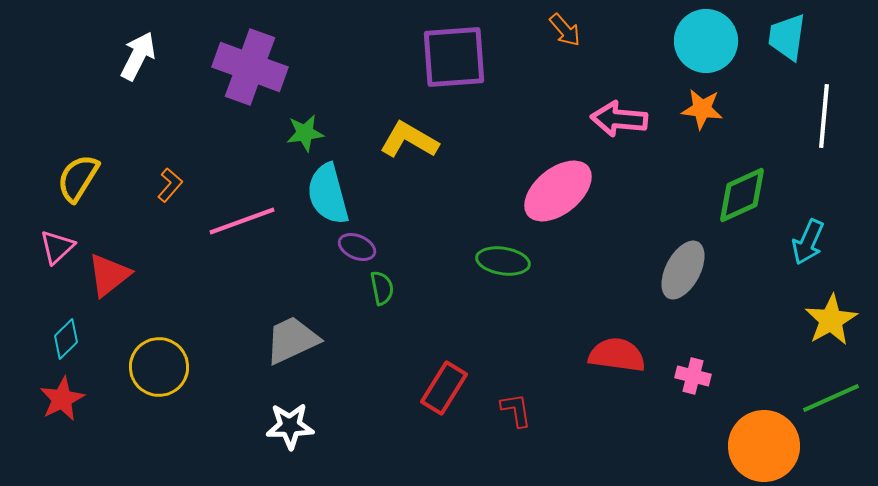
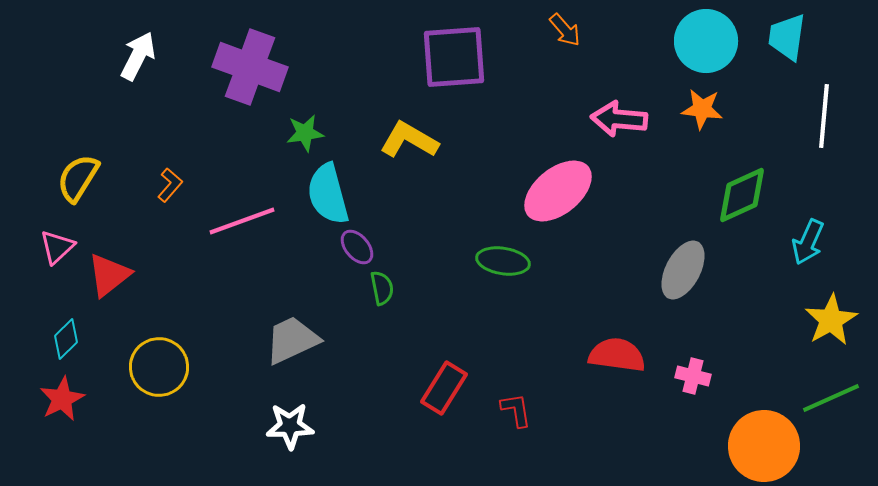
purple ellipse: rotated 27 degrees clockwise
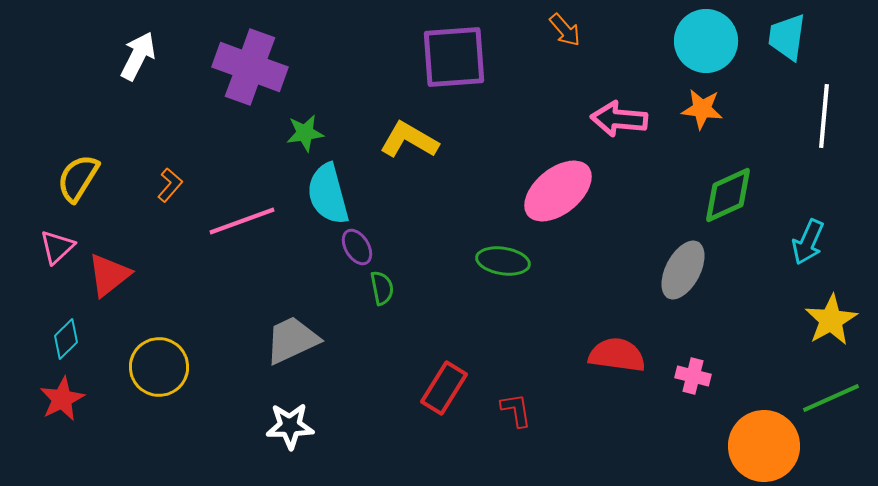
green diamond: moved 14 px left
purple ellipse: rotated 9 degrees clockwise
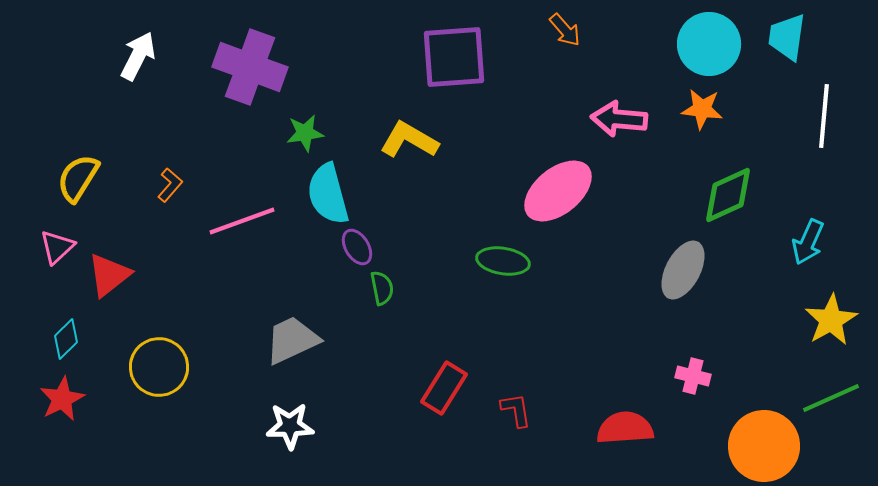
cyan circle: moved 3 px right, 3 px down
red semicircle: moved 8 px right, 73 px down; rotated 12 degrees counterclockwise
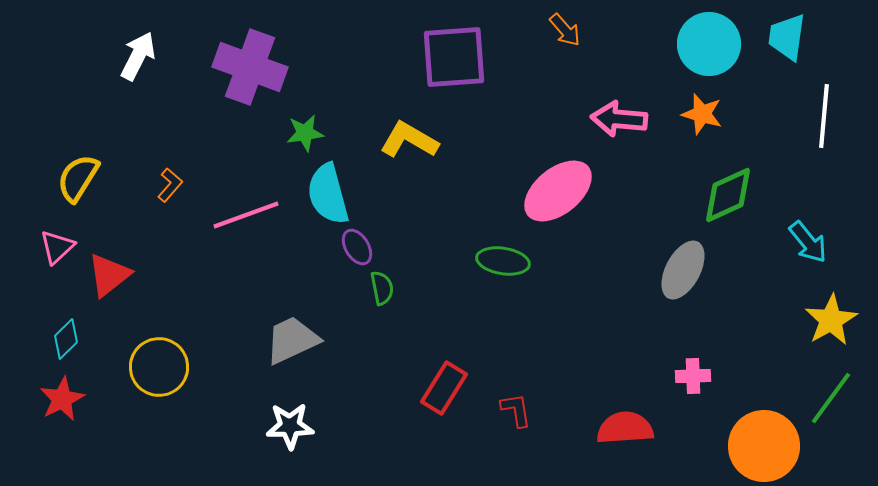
orange star: moved 5 px down; rotated 9 degrees clockwise
pink line: moved 4 px right, 6 px up
cyan arrow: rotated 63 degrees counterclockwise
pink cross: rotated 16 degrees counterclockwise
green line: rotated 30 degrees counterclockwise
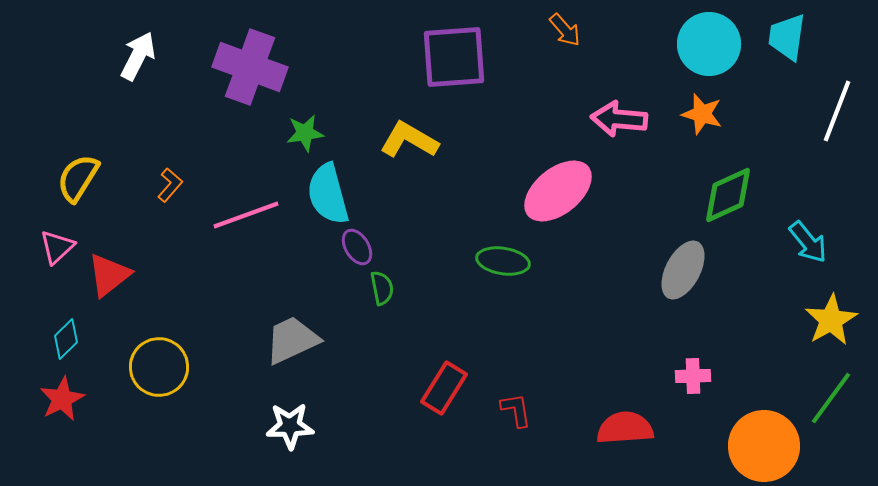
white line: moved 13 px right, 5 px up; rotated 16 degrees clockwise
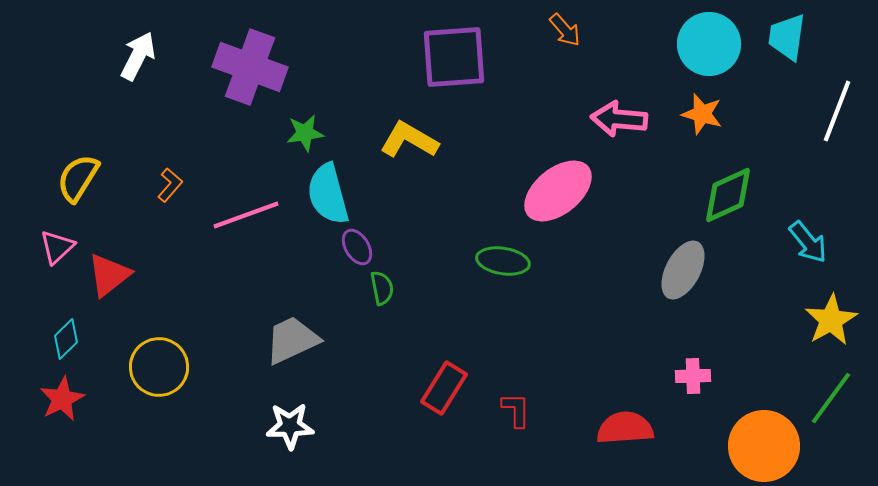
red L-shape: rotated 9 degrees clockwise
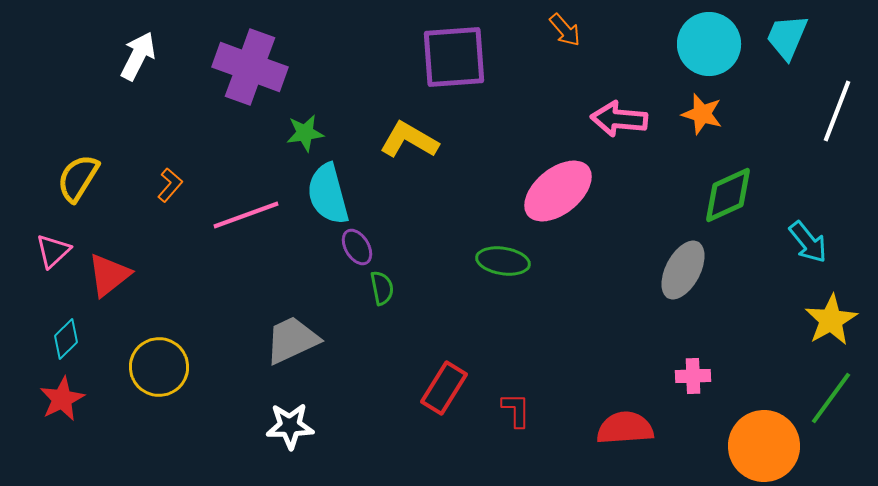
cyan trapezoid: rotated 15 degrees clockwise
pink triangle: moved 4 px left, 4 px down
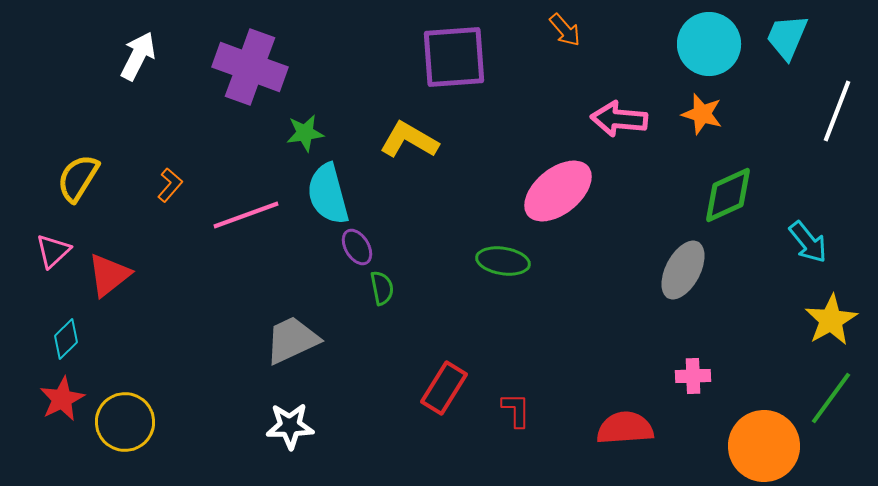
yellow circle: moved 34 px left, 55 px down
